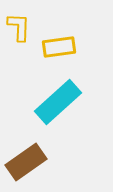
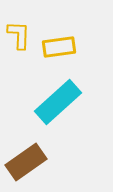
yellow L-shape: moved 8 px down
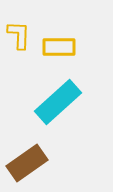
yellow rectangle: rotated 8 degrees clockwise
brown rectangle: moved 1 px right, 1 px down
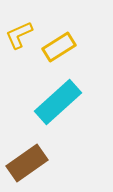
yellow L-shape: rotated 116 degrees counterclockwise
yellow rectangle: rotated 32 degrees counterclockwise
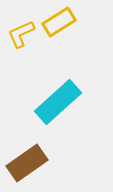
yellow L-shape: moved 2 px right, 1 px up
yellow rectangle: moved 25 px up
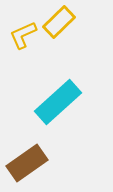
yellow rectangle: rotated 12 degrees counterclockwise
yellow L-shape: moved 2 px right, 1 px down
